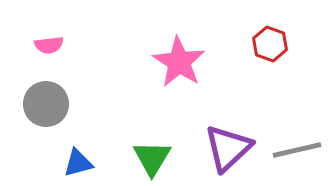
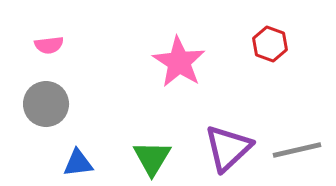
blue triangle: rotated 8 degrees clockwise
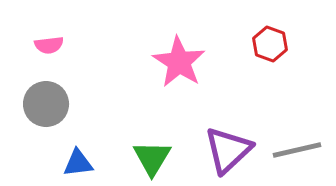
purple triangle: moved 2 px down
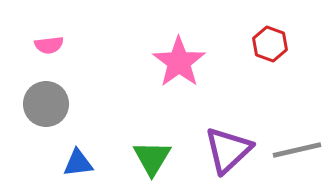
pink star: rotated 4 degrees clockwise
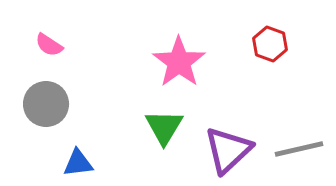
pink semicircle: rotated 40 degrees clockwise
gray line: moved 2 px right, 1 px up
green triangle: moved 12 px right, 31 px up
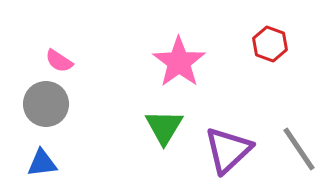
pink semicircle: moved 10 px right, 16 px down
gray line: rotated 69 degrees clockwise
blue triangle: moved 36 px left
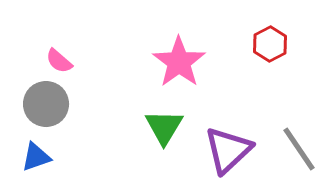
red hexagon: rotated 12 degrees clockwise
pink semicircle: rotated 8 degrees clockwise
blue triangle: moved 6 px left, 6 px up; rotated 12 degrees counterclockwise
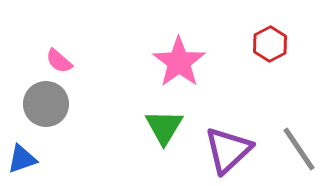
blue triangle: moved 14 px left, 2 px down
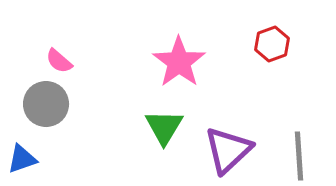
red hexagon: moved 2 px right; rotated 8 degrees clockwise
gray line: moved 7 px down; rotated 30 degrees clockwise
